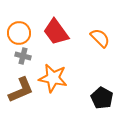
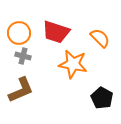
red trapezoid: rotated 36 degrees counterclockwise
orange star: moved 20 px right, 14 px up
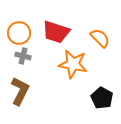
brown L-shape: moved 1 px left, 1 px down; rotated 40 degrees counterclockwise
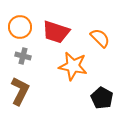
orange circle: moved 1 px right, 6 px up
orange star: moved 2 px down
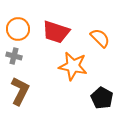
orange circle: moved 2 px left, 2 px down
gray cross: moved 9 px left
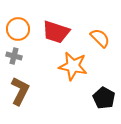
black pentagon: moved 2 px right
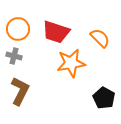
orange star: moved 2 px left, 3 px up; rotated 20 degrees counterclockwise
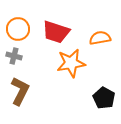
orange semicircle: rotated 55 degrees counterclockwise
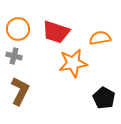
orange star: moved 2 px right
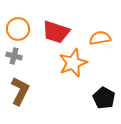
orange star: rotated 12 degrees counterclockwise
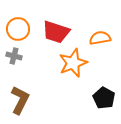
brown L-shape: moved 9 px down
